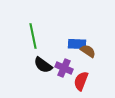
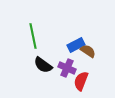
blue rectangle: moved 1 px left, 1 px down; rotated 30 degrees counterclockwise
purple cross: moved 3 px right
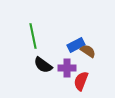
purple cross: rotated 24 degrees counterclockwise
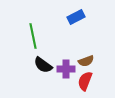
blue rectangle: moved 28 px up
brown semicircle: moved 2 px left, 10 px down; rotated 126 degrees clockwise
purple cross: moved 1 px left, 1 px down
red semicircle: moved 4 px right
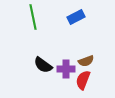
green line: moved 19 px up
red semicircle: moved 2 px left, 1 px up
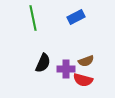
green line: moved 1 px down
black semicircle: moved 2 px up; rotated 102 degrees counterclockwise
red semicircle: rotated 96 degrees counterclockwise
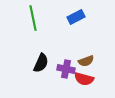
black semicircle: moved 2 px left
purple cross: rotated 12 degrees clockwise
red semicircle: moved 1 px right, 1 px up
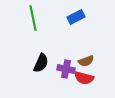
red semicircle: moved 1 px up
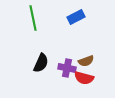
purple cross: moved 1 px right, 1 px up
